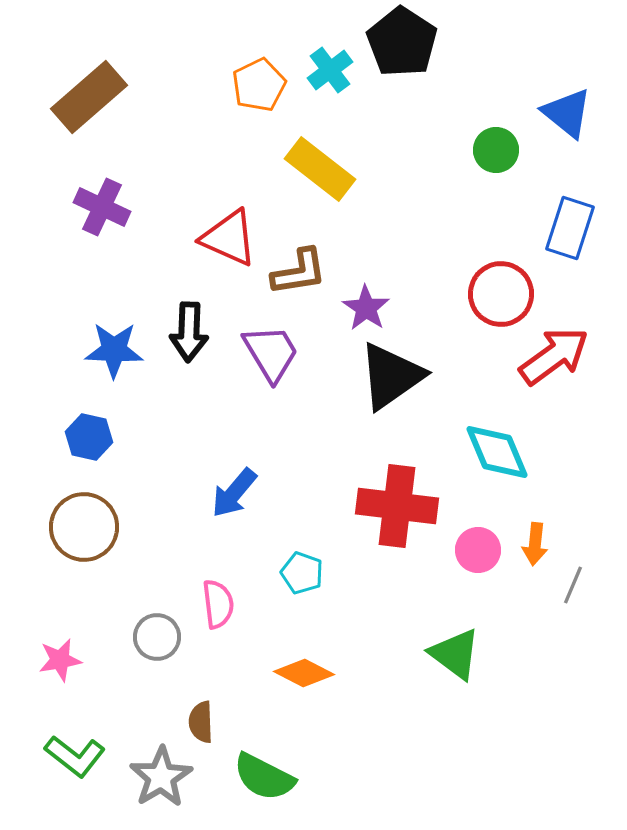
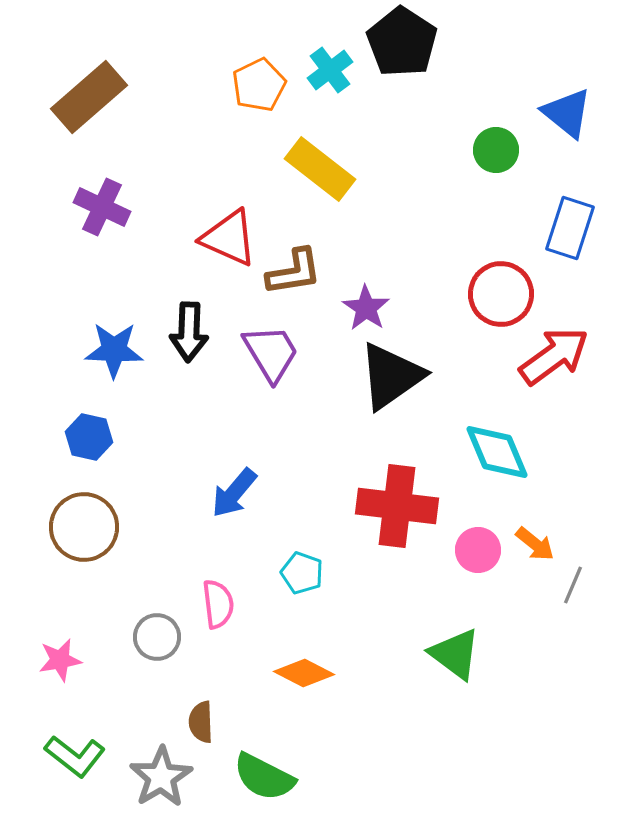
brown L-shape: moved 5 px left
orange arrow: rotated 57 degrees counterclockwise
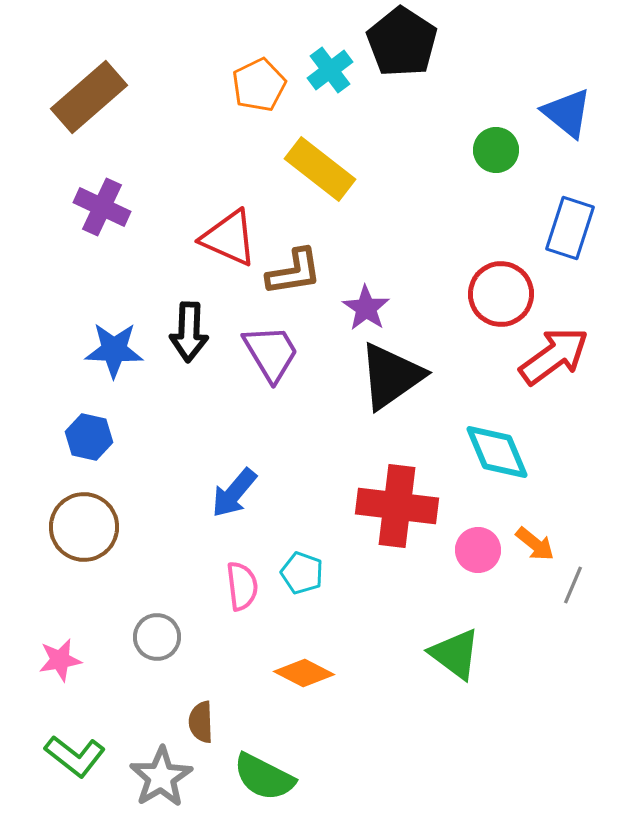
pink semicircle: moved 24 px right, 18 px up
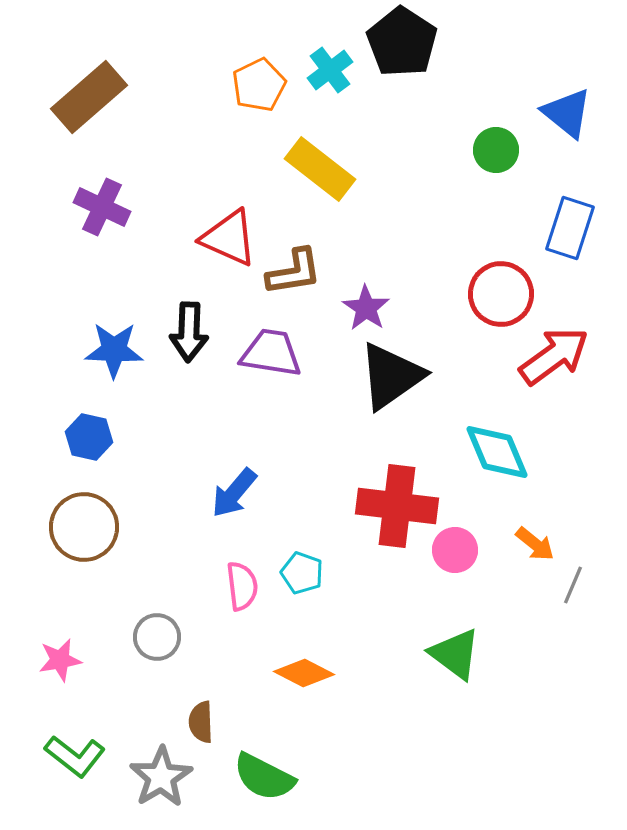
purple trapezoid: rotated 50 degrees counterclockwise
pink circle: moved 23 px left
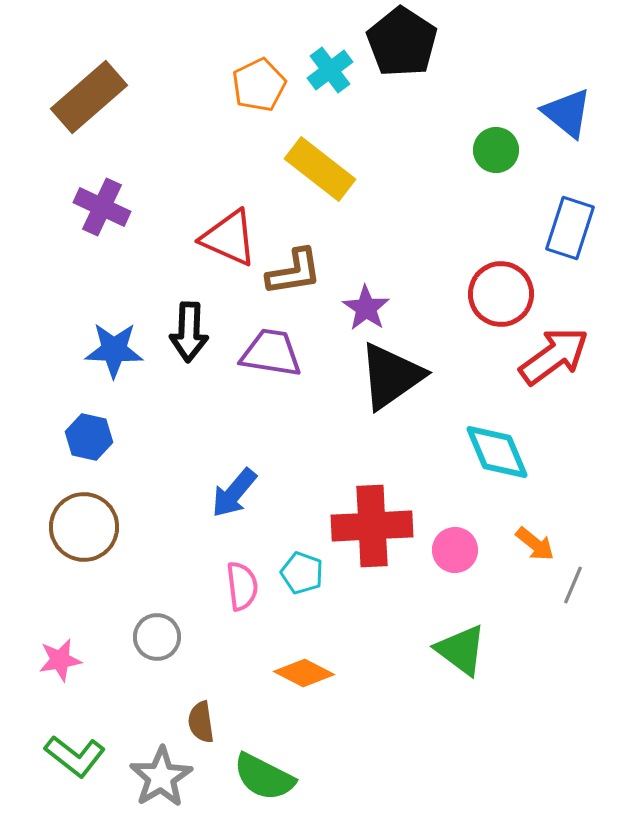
red cross: moved 25 px left, 20 px down; rotated 10 degrees counterclockwise
green triangle: moved 6 px right, 4 px up
brown semicircle: rotated 6 degrees counterclockwise
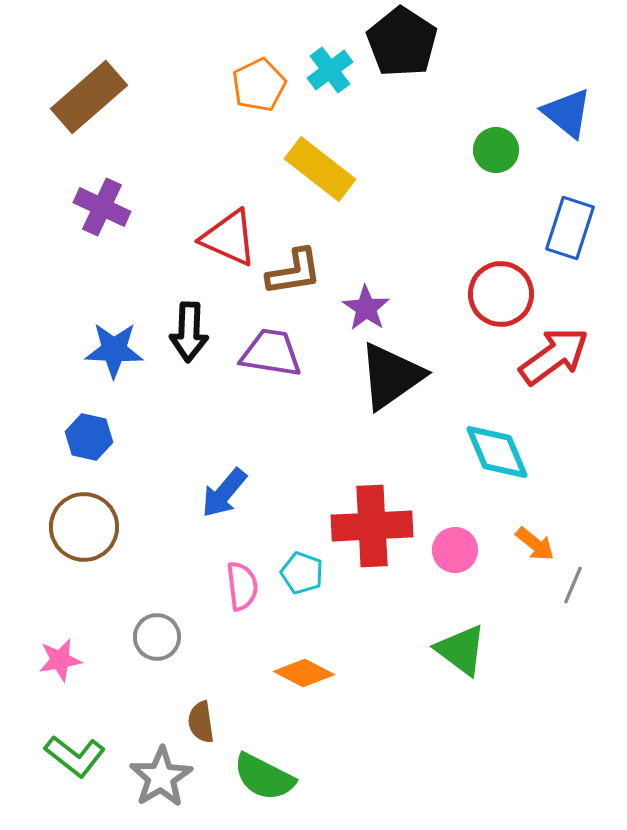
blue arrow: moved 10 px left
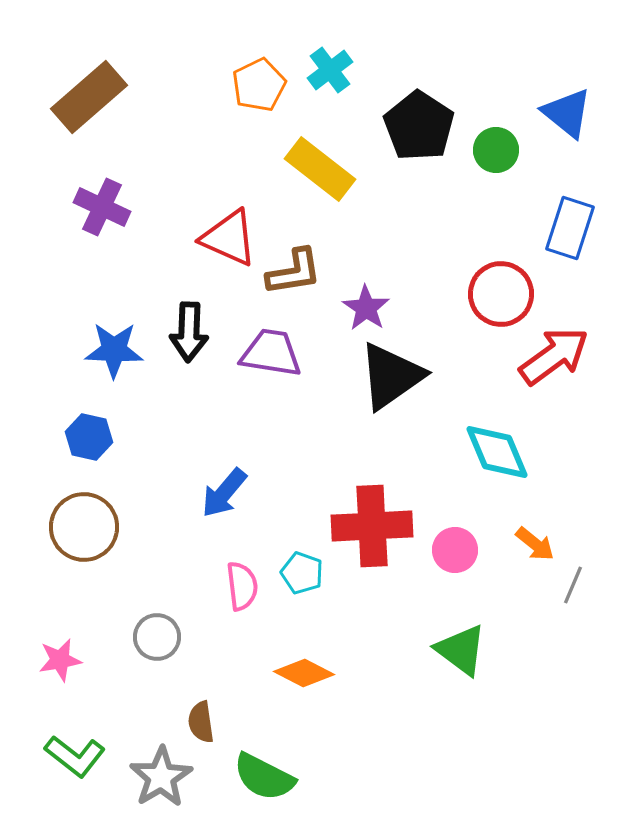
black pentagon: moved 17 px right, 84 px down
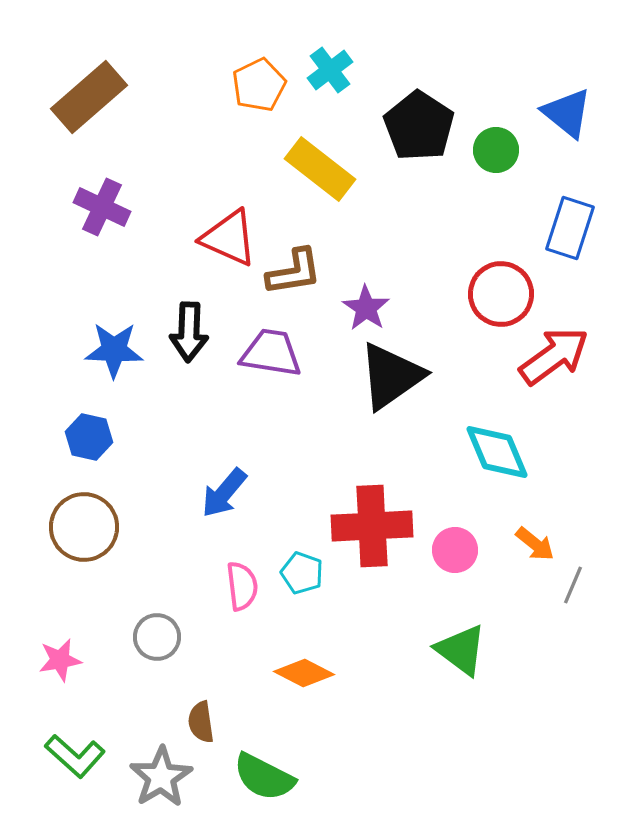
green L-shape: rotated 4 degrees clockwise
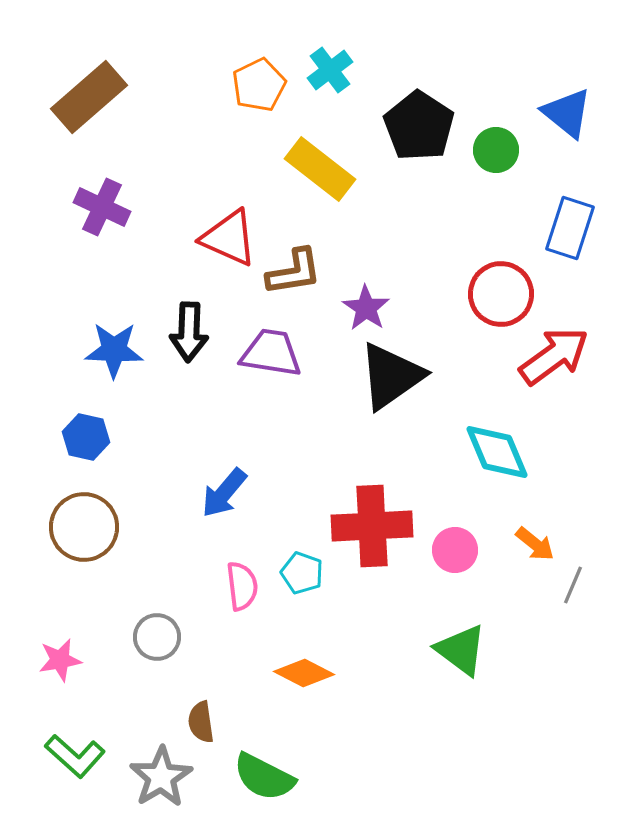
blue hexagon: moved 3 px left
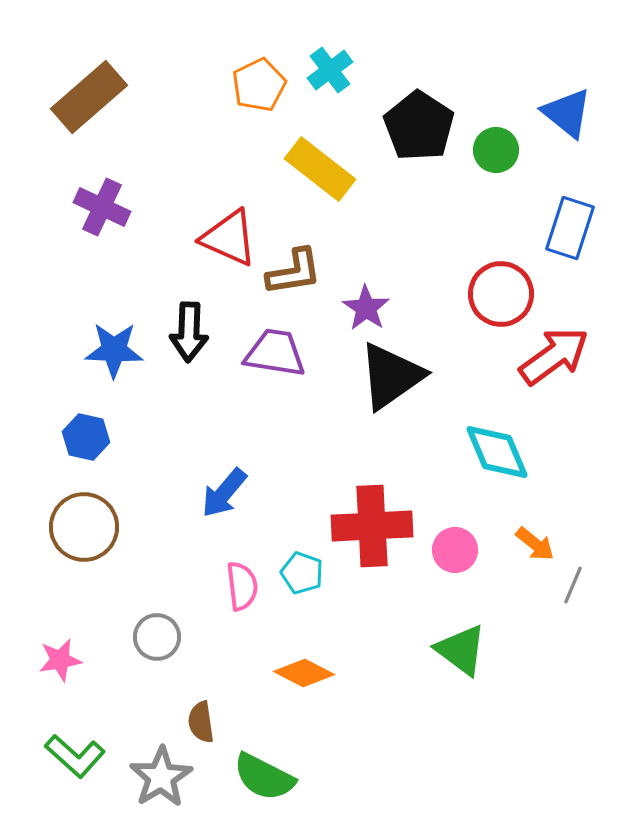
purple trapezoid: moved 4 px right
